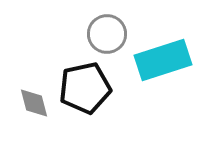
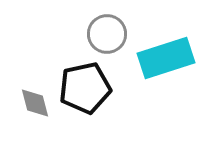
cyan rectangle: moved 3 px right, 2 px up
gray diamond: moved 1 px right
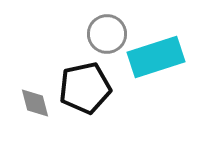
cyan rectangle: moved 10 px left, 1 px up
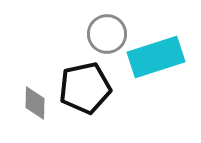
gray diamond: rotated 16 degrees clockwise
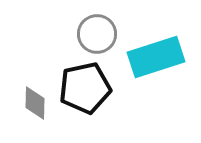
gray circle: moved 10 px left
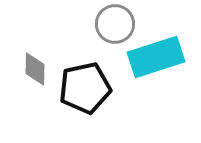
gray circle: moved 18 px right, 10 px up
gray diamond: moved 34 px up
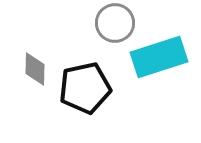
gray circle: moved 1 px up
cyan rectangle: moved 3 px right
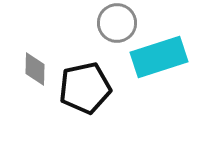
gray circle: moved 2 px right
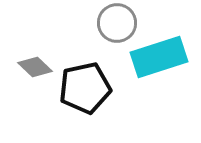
gray diamond: moved 2 px up; rotated 48 degrees counterclockwise
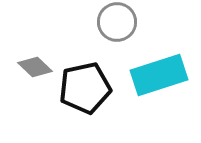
gray circle: moved 1 px up
cyan rectangle: moved 18 px down
